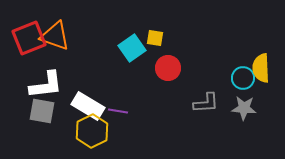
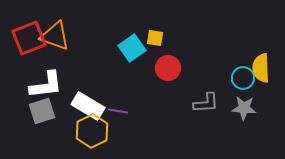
gray square: rotated 28 degrees counterclockwise
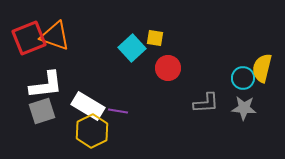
cyan square: rotated 8 degrees counterclockwise
yellow semicircle: moved 1 px right; rotated 16 degrees clockwise
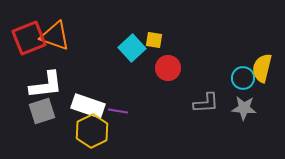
yellow square: moved 1 px left, 2 px down
white rectangle: rotated 12 degrees counterclockwise
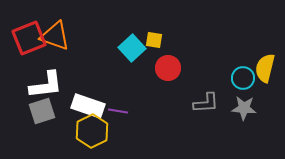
yellow semicircle: moved 3 px right
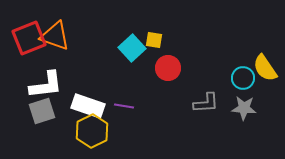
yellow semicircle: rotated 48 degrees counterclockwise
purple line: moved 6 px right, 5 px up
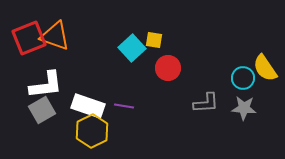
gray square: moved 1 px up; rotated 12 degrees counterclockwise
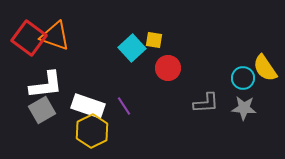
red square: rotated 32 degrees counterclockwise
purple line: rotated 48 degrees clockwise
